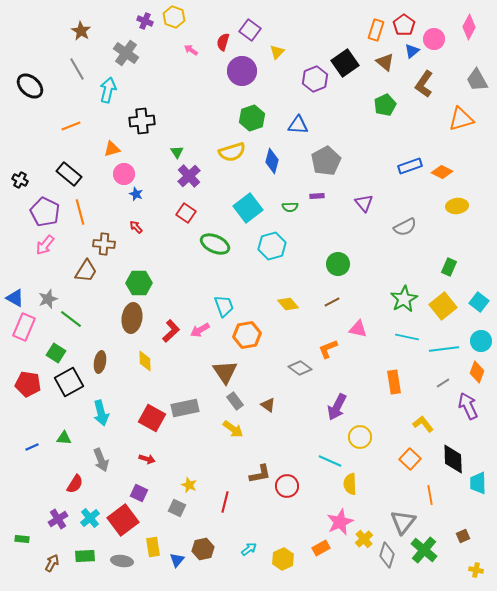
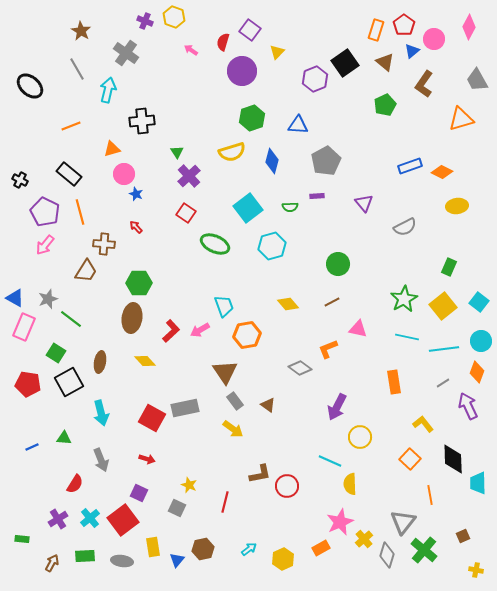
yellow diamond at (145, 361): rotated 40 degrees counterclockwise
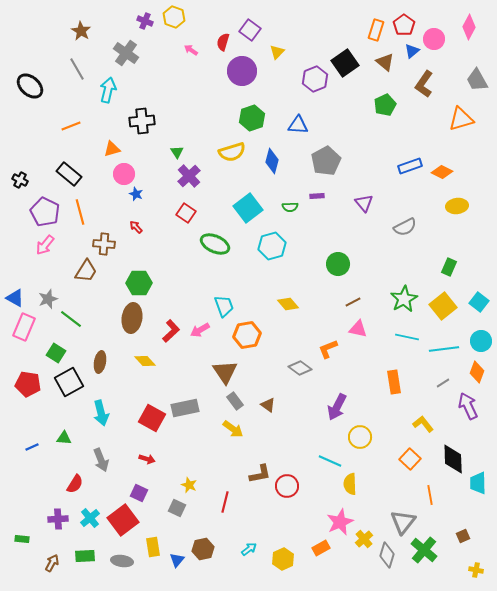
brown line at (332, 302): moved 21 px right
purple cross at (58, 519): rotated 30 degrees clockwise
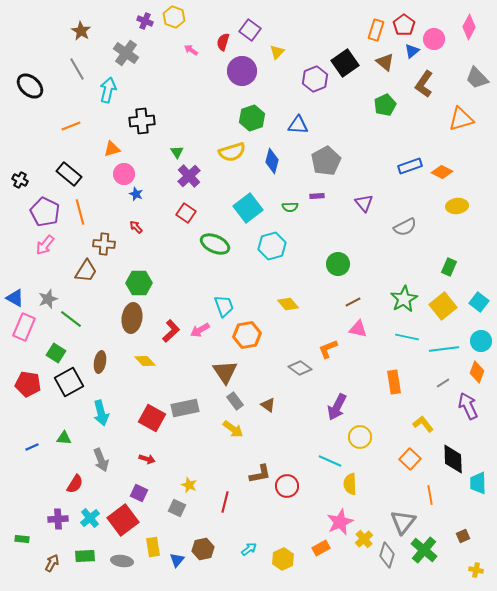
gray trapezoid at (477, 80): moved 2 px up; rotated 15 degrees counterclockwise
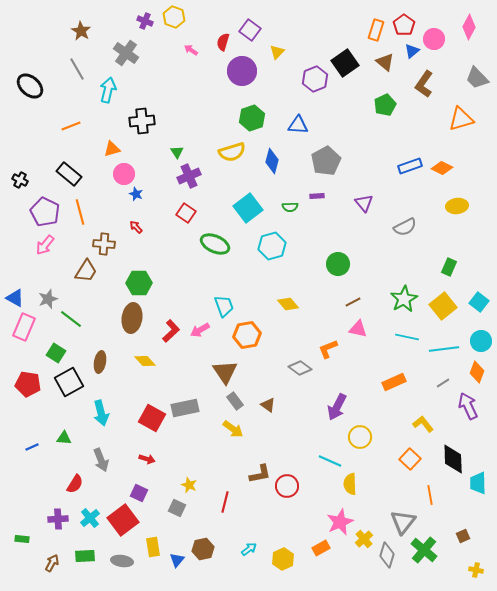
orange diamond at (442, 172): moved 4 px up
purple cross at (189, 176): rotated 20 degrees clockwise
orange rectangle at (394, 382): rotated 75 degrees clockwise
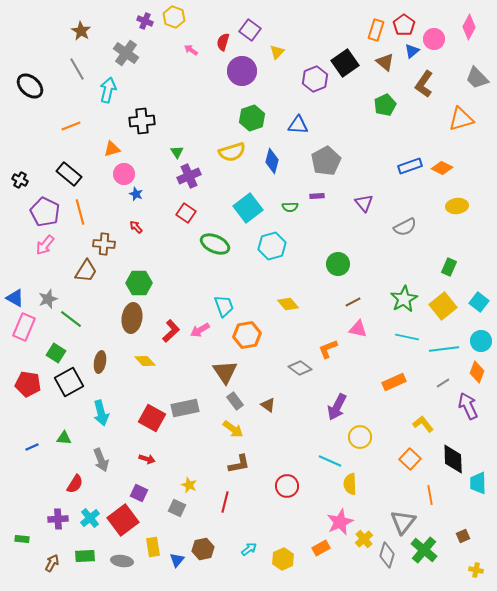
brown L-shape at (260, 474): moved 21 px left, 10 px up
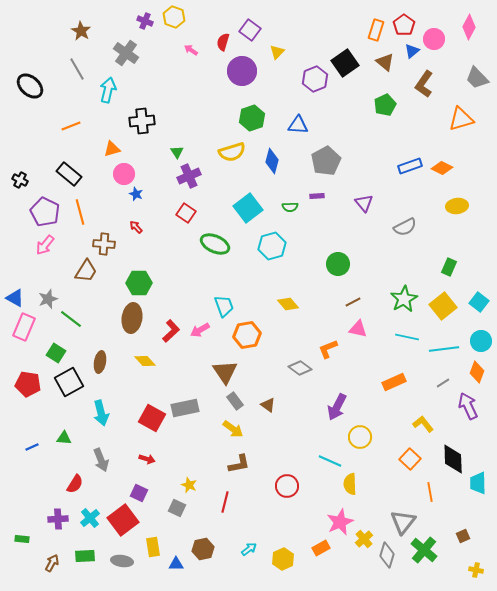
orange line at (430, 495): moved 3 px up
blue triangle at (177, 560): moved 1 px left, 4 px down; rotated 49 degrees clockwise
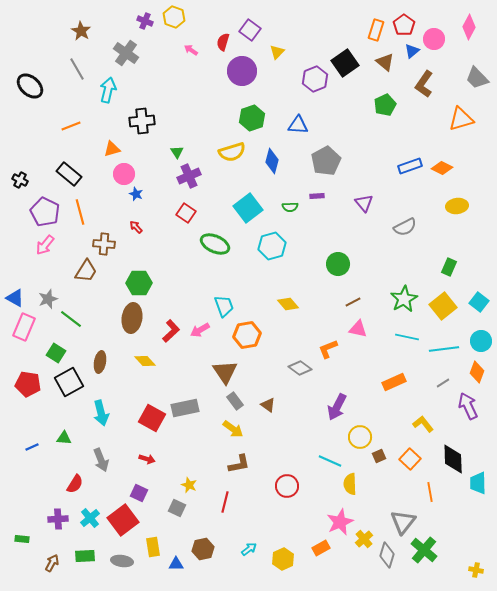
brown square at (463, 536): moved 84 px left, 80 px up
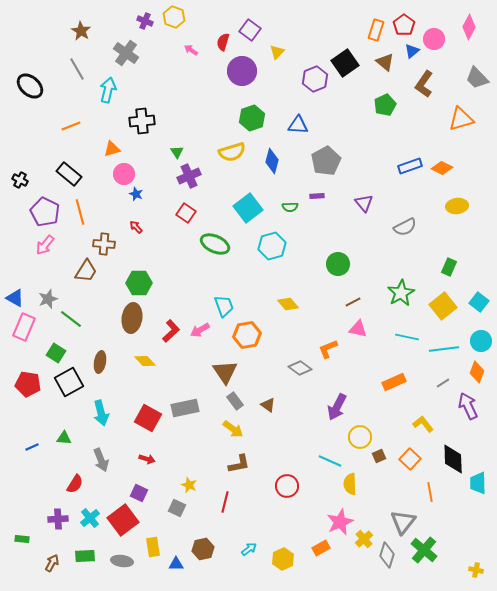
green star at (404, 299): moved 3 px left, 6 px up
red square at (152, 418): moved 4 px left
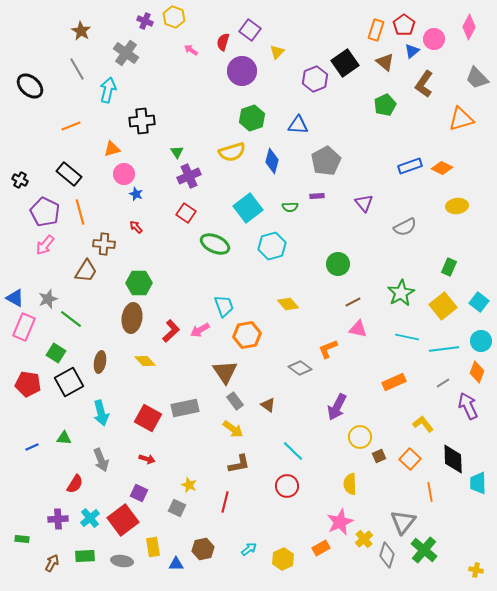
cyan line at (330, 461): moved 37 px left, 10 px up; rotated 20 degrees clockwise
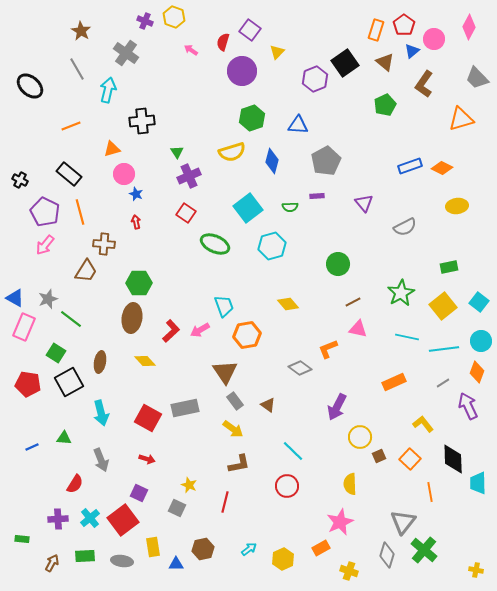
red arrow at (136, 227): moved 5 px up; rotated 32 degrees clockwise
green rectangle at (449, 267): rotated 54 degrees clockwise
yellow cross at (364, 539): moved 15 px left, 32 px down; rotated 30 degrees counterclockwise
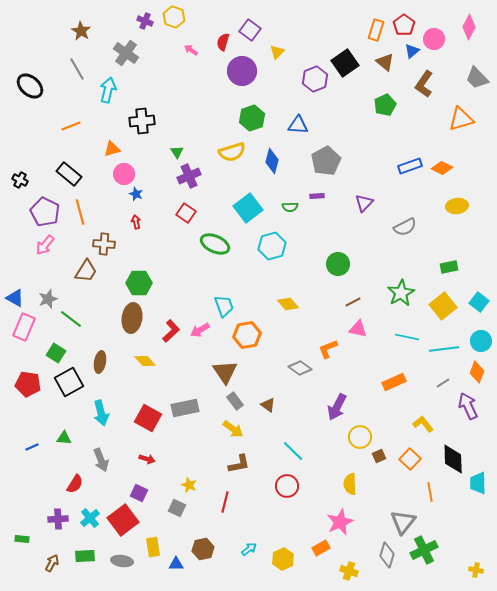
purple triangle at (364, 203): rotated 24 degrees clockwise
green cross at (424, 550): rotated 24 degrees clockwise
